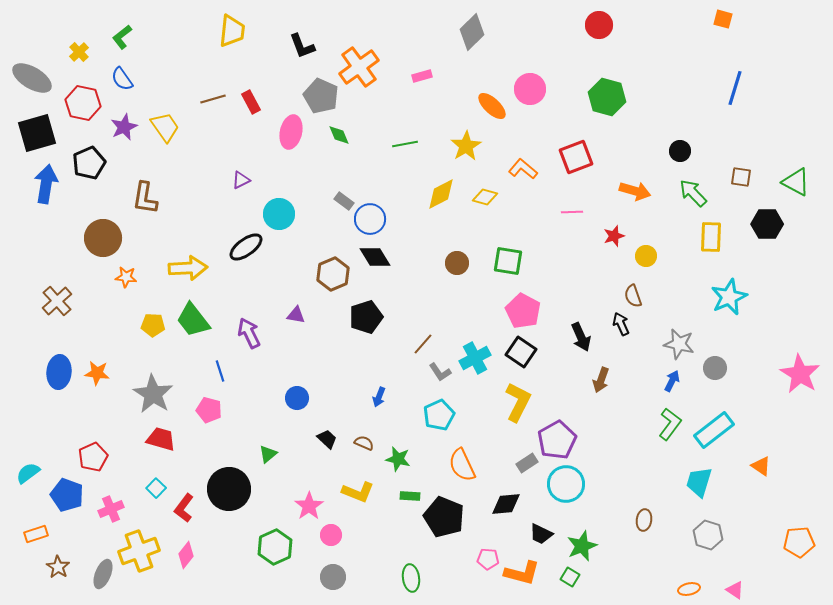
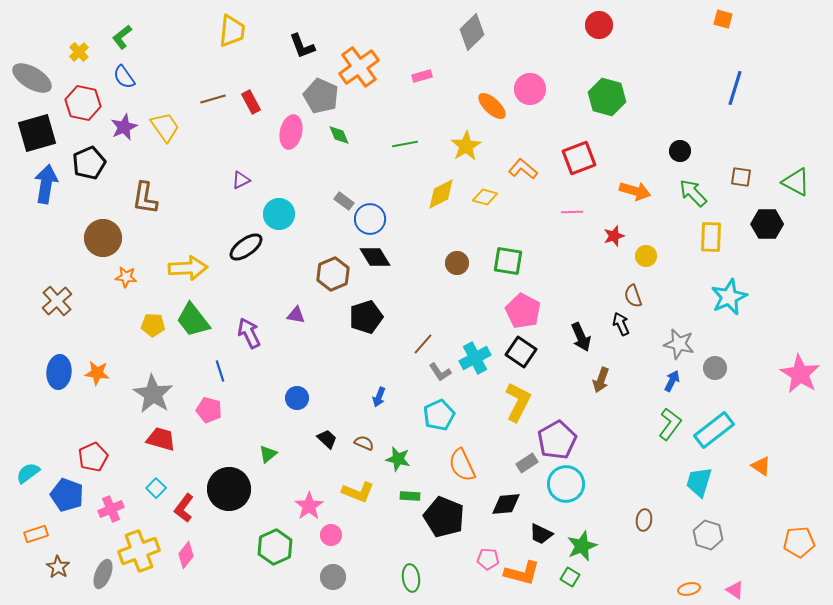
blue semicircle at (122, 79): moved 2 px right, 2 px up
red square at (576, 157): moved 3 px right, 1 px down
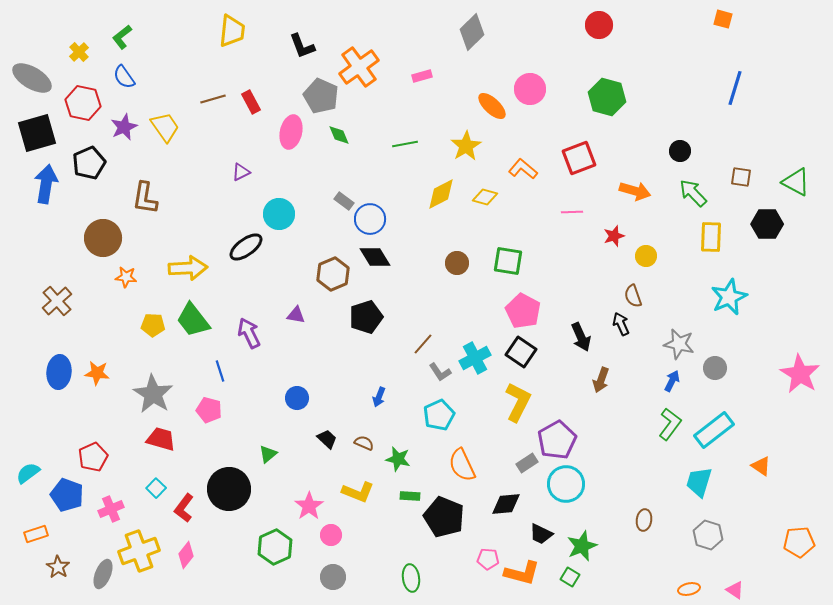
purple triangle at (241, 180): moved 8 px up
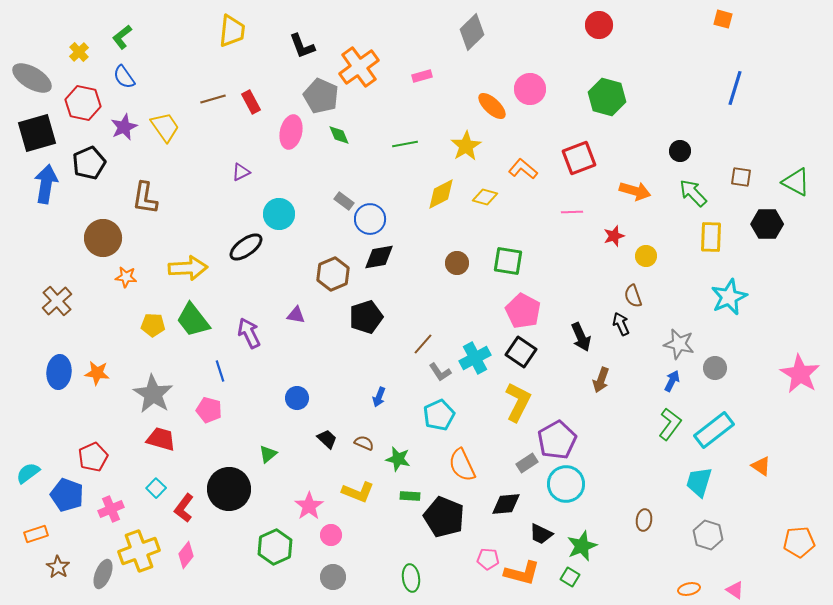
black diamond at (375, 257): moved 4 px right; rotated 68 degrees counterclockwise
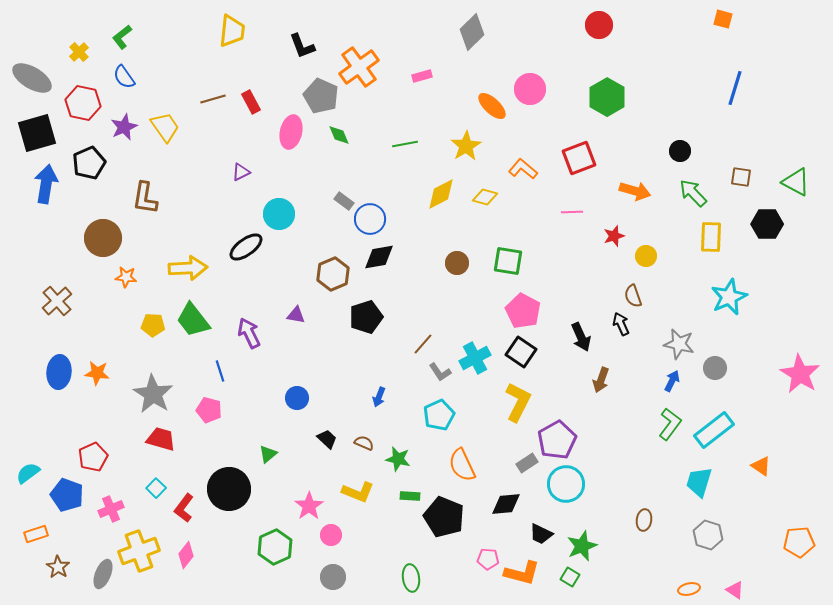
green hexagon at (607, 97): rotated 15 degrees clockwise
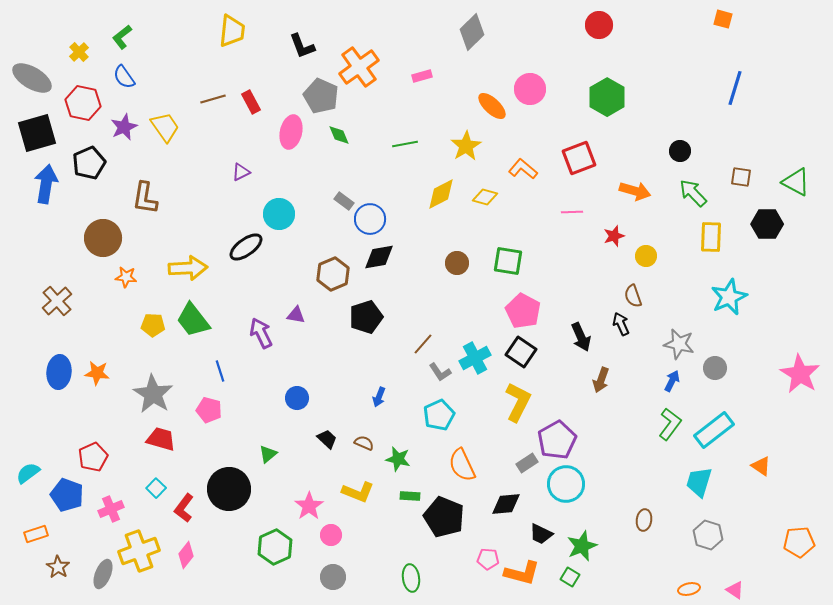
purple arrow at (249, 333): moved 12 px right
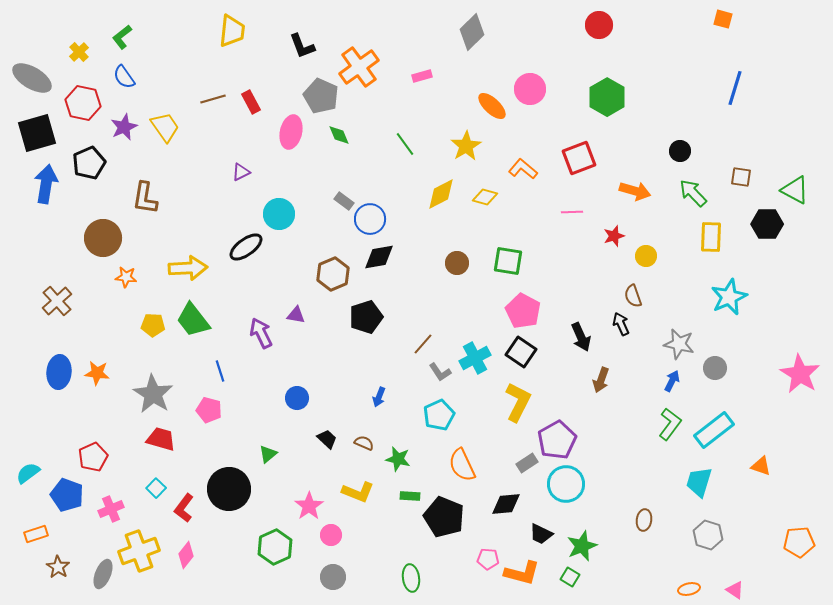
green line at (405, 144): rotated 65 degrees clockwise
green triangle at (796, 182): moved 1 px left, 8 px down
orange triangle at (761, 466): rotated 15 degrees counterclockwise
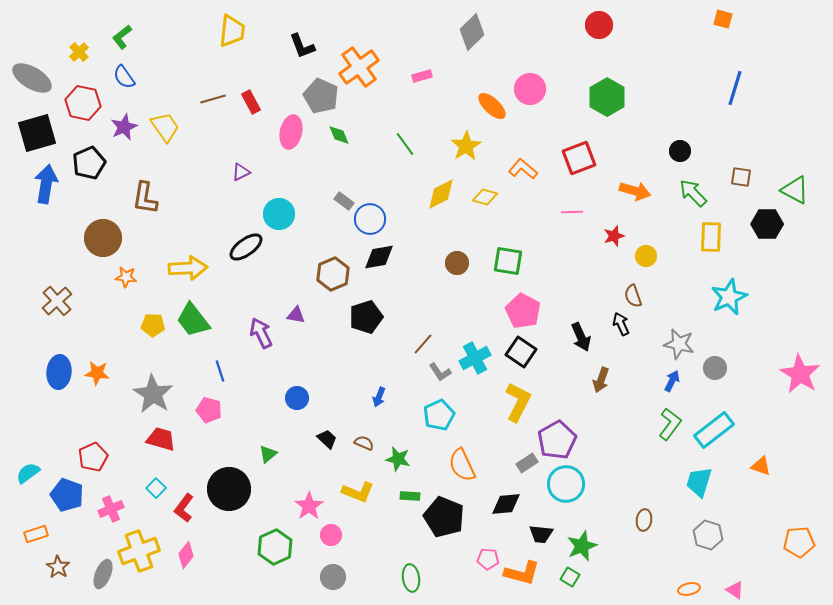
black trapezoid at (541, 534): rotated 20 degrees counterclockwise
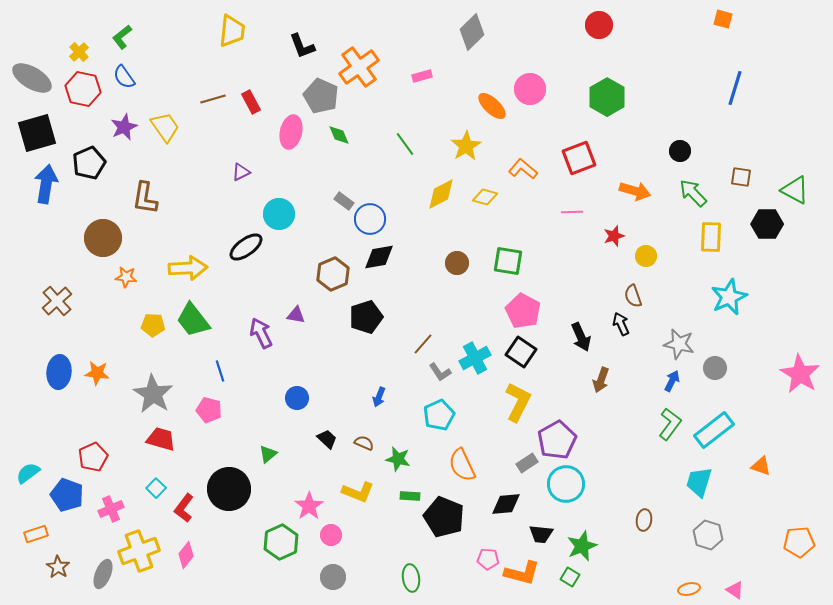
red hexagon at (83, 103): moved 14 px up
green hexagon at (275, 547): moved 6 px right, 5 px up
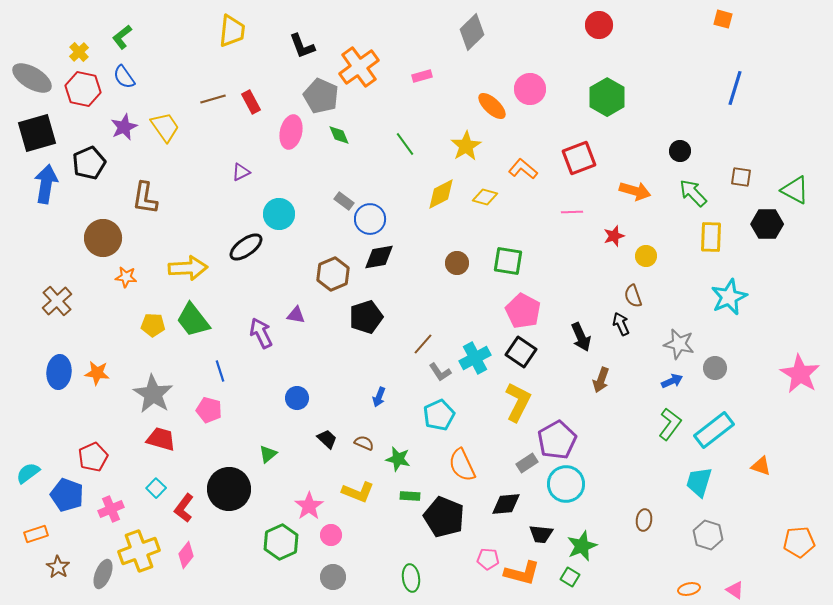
blue arrow at (672, 381): rotated 40 degrees clockwise
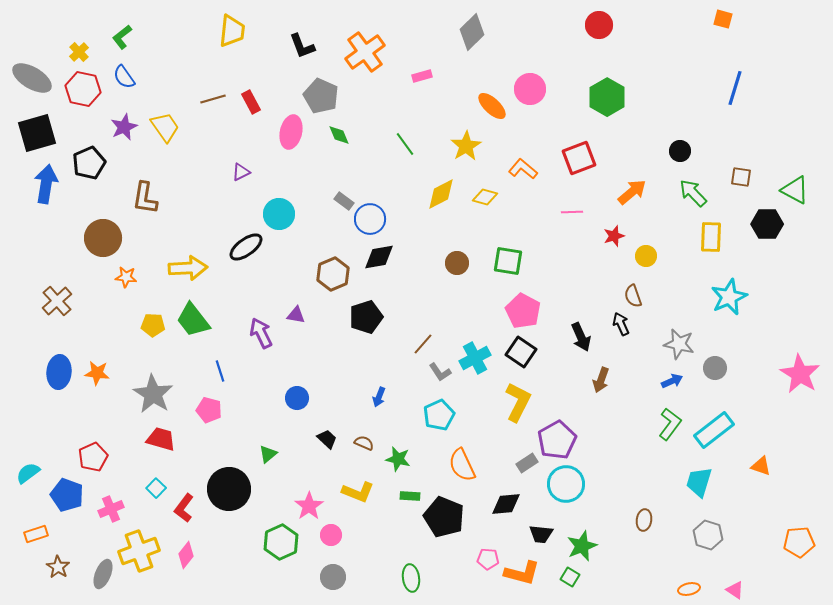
orange cross at (359, 67): moved 6 px right, 15 px up
orange arrow at (635, 191): moved 3 px left, 1 px down; rotated 56 degrees counterclockwise
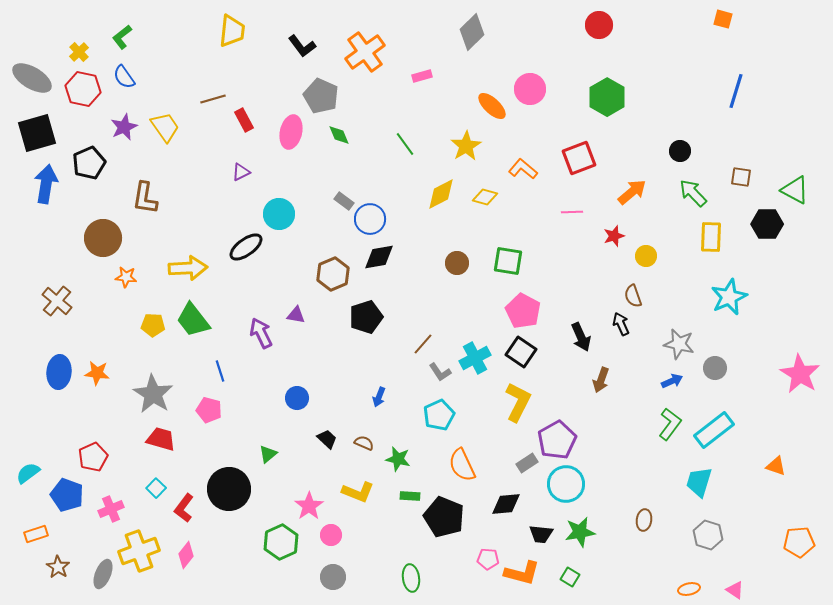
black L-shape at (302, 46): rotated 16 degrees counterclockwise
blue line at (735, 88): moved 1 px right, 3 px down
red rectangle at (251, 102): moved 7 px left, 18 px down
brown cross at (57, 301): rotated 8 degrees counterclockwise
orange triangle at (761, 466): moved 15 px right
green star at (582, 546): moved 2 px left, 14 px up; rotated 12 degrees clockwise
